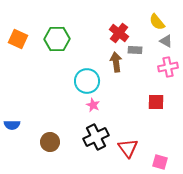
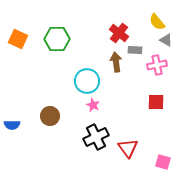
gray triangle: moved 1 px up
pink cross: moved 11 px left, 2 px up
brown circle: moved 26 px up
pink square: moved 3 px right
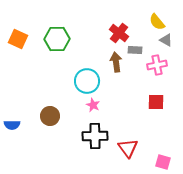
black cross: moved 1 px left, 1 px up; rotated 25 degrees clockwise
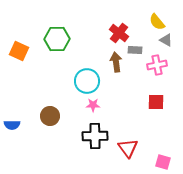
orange square: moved 1 px right, 12 px down
pink star: rotated 24 degrees counterclockwise
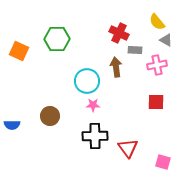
red cross: rotated 12 degrees counterclockwise
brown arrow: moved 5 px down
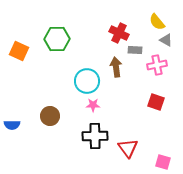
red square: rotated 18 degrees clockwise
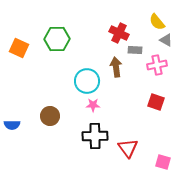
orange square: moved 3 px up
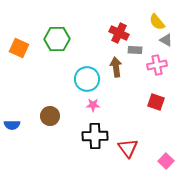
cyan circle: moved 2 px up
pink square: moved 3 px right, 1 px up; rotated 28 degrees clockwise
